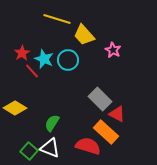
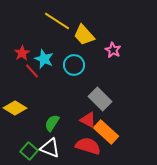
yellow line: moved 2 px down; rotated 16 degrees clockwise
cyan circle: moved 6 px right, 5 px down
red triangle: moved 29 px left, 6 px down
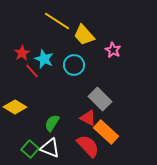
yellow diamond: moved 1 px up
red triangle: moved 2 px up
red semicircle: rotated 30 degrees clockwise
green square: moved 1 px right, 2 px up
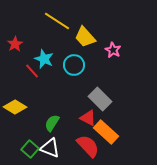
yellow trapezoid: moved 1 px right, 2 px down
red star: moved 7 px left, 9 px up
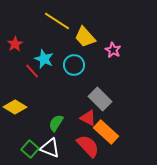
green semicircle: moved 4 px right
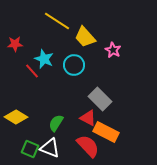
red star: rotated 28 degrees clockwise
yellow diamond: moved 1 px right, 10 px down
orange rectangle: rotated 15 degrees counterclockwise
green square: rotated 18 degrees counterclockwise
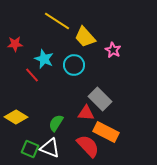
red line: moved 4 px down
red triangle: moved 2 px left, 5 px up; rotated 24 degrees counterclockwise
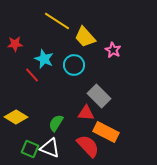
gray rectangle: moved 1 px left, 3 px up
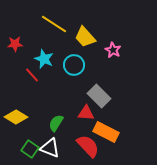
yellow line: moved 3 px left, 3 px down
green square: rotated 12 degrees clockwise
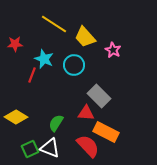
red line: rotated 63 degrees clockwise
green square: rotated 30 degrees clockwise
